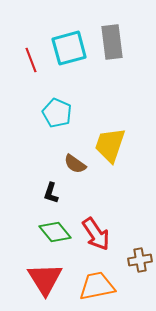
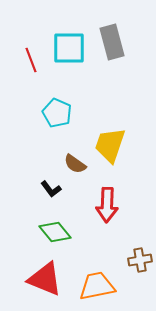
gray rectangle: rotated 8 degrees counterclockwise
cyan square: rotated 15 degrees clockwise
black L-shape: moved 4 px up; rotated 55 degrees counterclockwise
red arrow: moved 11 px right, 29 px up; rotated 36 degrees clockwise
red triangle: rotated 36 degrees counterclockwise
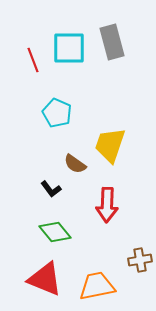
red line: moved 2 px right
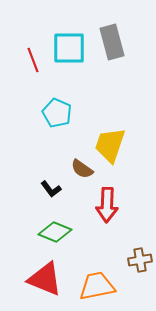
brown semicircle: moved 7 px right, 5 px down
green diamond: rotated 28 degrees counterclockwise
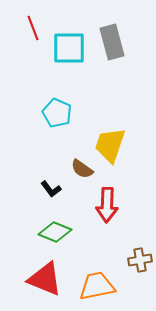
red line: moved 32 px up
